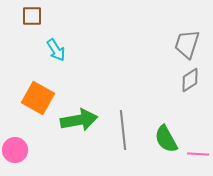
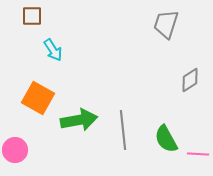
gray trapezoid: moved 21 px left, 20 px up
cyan arrow: moved 3 px left
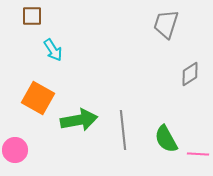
gray diamond: moved 6 px up
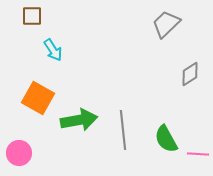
gray trapezoid: rotated 28 degrees clockwise
pink circle: moved 4 px right, 3 px down
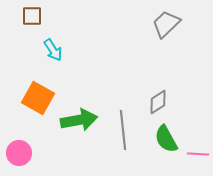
gray diamond: moved 32 px left, 28 px down
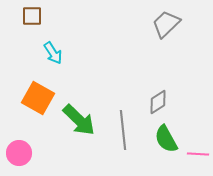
cyan arrow: moved 3 px down
green arrow: rotated 54 degrees clockwise
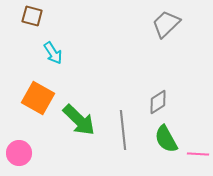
brown square: rotated 15 degrees clockwise
